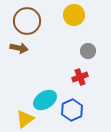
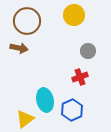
cyan ellipse: rotated 70 degrees counterclockwise
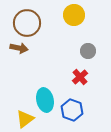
brown circle: moved 2 px down
red cross: rotated 21 degrees counterclockwise
blue hexagon: rotated 15 degrees counterclockwise
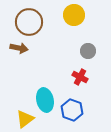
brown circle: moved 2 px right, 1 px up
red cross: rotated 21 degrees counterclockwise
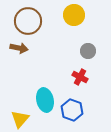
brown circle: moved 1 px left, 1 px up
yellow triangle: moved 5 px left; rotated 12 degrees counterclockwise
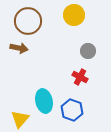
cyan ellipse: moved 1 px left, 1 px down
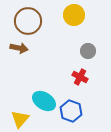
cyan ellipse: rotated 45 degrees counterclockwise
blue hexagon: moved 1 px left, 1 px down
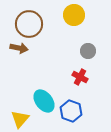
brown circle: moved 1 px right, 3 px down
cyan ellipse: rotated 20 degrees clockwise
